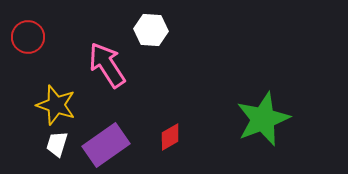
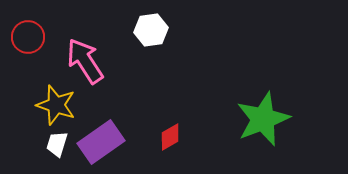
white hexagon: rotated 12 degrees counterclockwise
pink arrow: moved 22 px left, 4 px up
purple rectangle: moved 5 px left, 3 px up
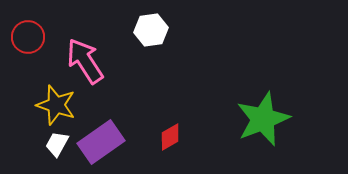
white trapezoid: rotated 12 degrees clockwise
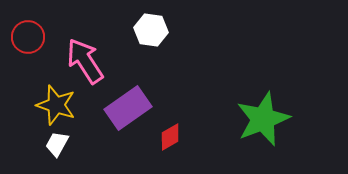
white hexagon: rotated 16 degrees clockwise
purple rectangle: moved 27 px right, 34 px up
